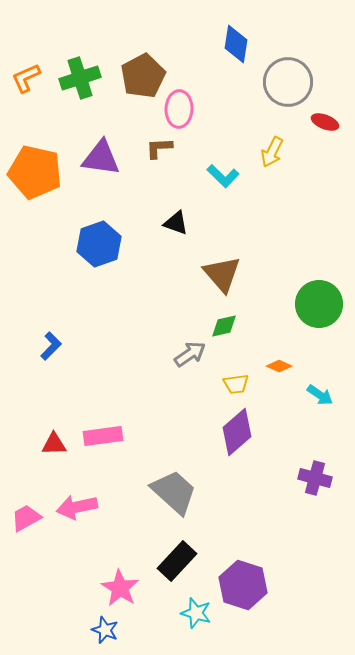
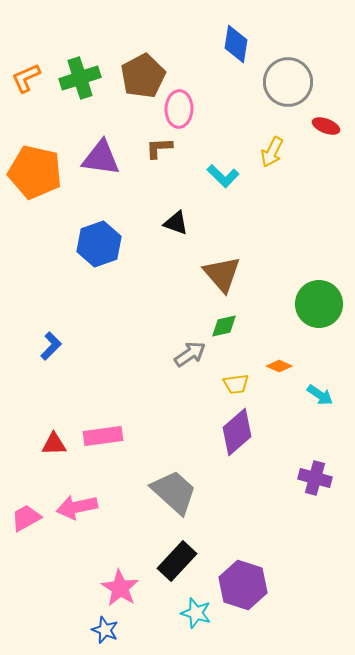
red ellipse: moved 1 px right, 4 px down
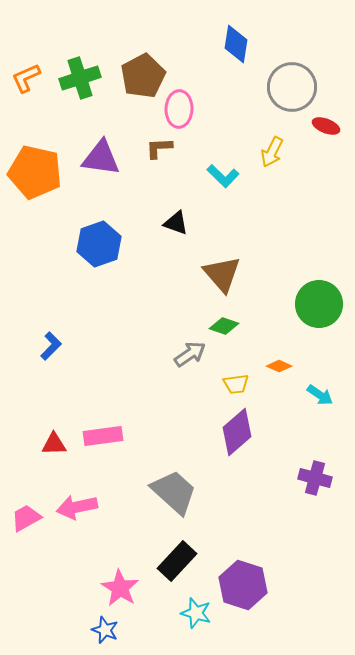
gray circle: moved 4 px right, 5 px down
green diamond: rotated 32 degrees clockwise
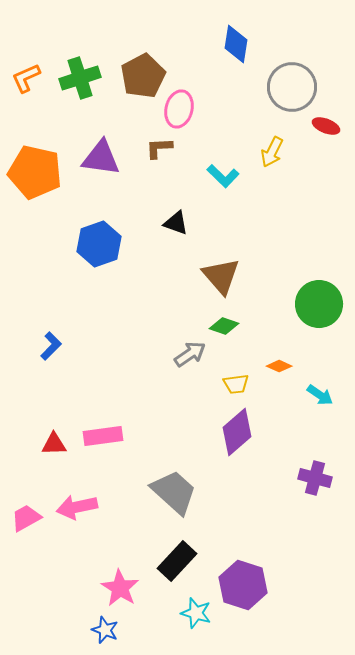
pink ellipse: rotated 12 degrees clockwise
brown triangle: moved 1 px left, 2 px down
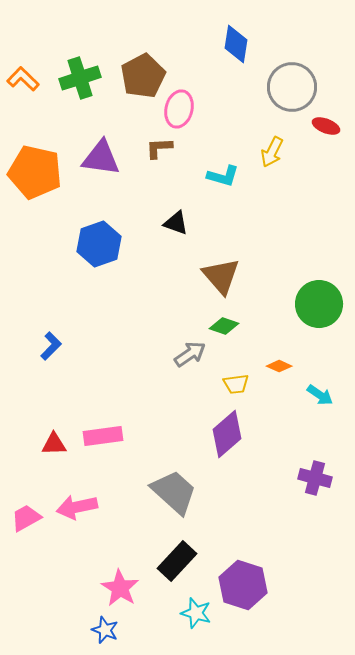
orange L-shape: moved 3 px left, 1 px down; rotated 68 degrees clockwise
cyan L-shape: rotated 28 degrees counterclockwise
purple diamond: moved 10 px left, 2 px down
